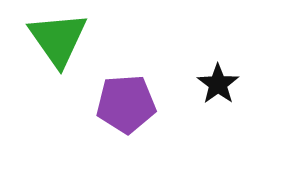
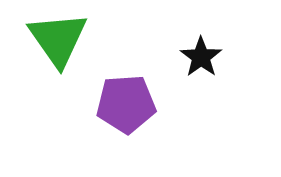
black star: moved 17 px left, 27 px up
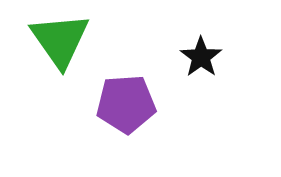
green triangle: moved 2 px right, 1 px down
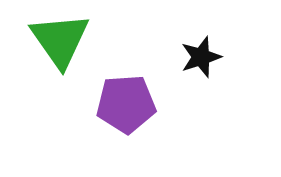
black star: rotated 18 degrees clockwise
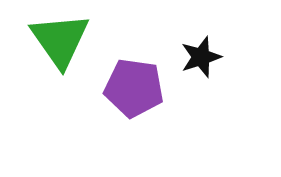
purple pentagon: moved 8 px right, 16 px up; rotated 12 degrees clockwise
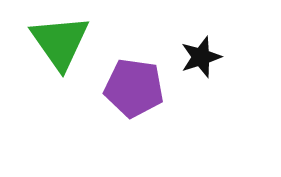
green triangle: moved 2 px down
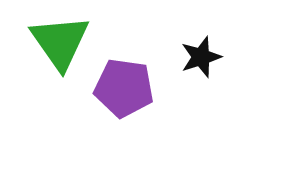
purple pentagon: moved 10 px left
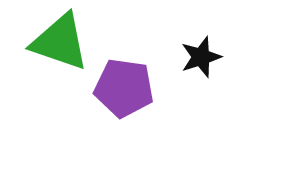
green triangle: rotated 36 degrees counterclockwise
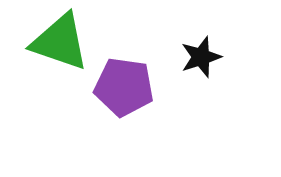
purple pentagon: moved 1 px up
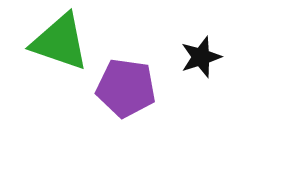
purple pentagon: moved 2 px right, 1 px down
